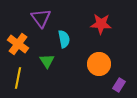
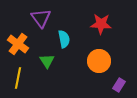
orange circle: moved 3 px up
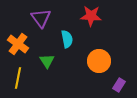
red star: moved 10 px left, 8 px up
cyan semicircle: moved 3 px right
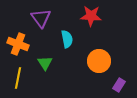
orange cross: rotated 15 degrees counterclockwise
green triangle: moved 2 px left, 2 px down
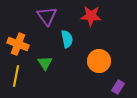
purple triangle: moved 6 px right, 2 px up
yellow line: moved 2 px left, 2 px up
purple rectangle: moved 1 px left, 2 px down
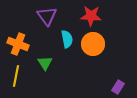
orange circle: moved 6 px left, 17 px up
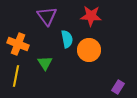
orange circle: moved 4 px left, 6 px down
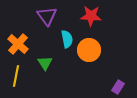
orange cross: rotated 20 degrees clockwise
